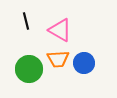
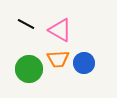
black line: moved 3 px down; rotated 48 degrees counterclockwise
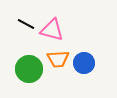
pink triangle: moved 8 px left; rotated 15 degrees counterclockwise
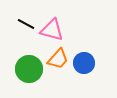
orange trapezoid: rotated 45 degrees counterclockwise
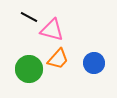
black line: moved 3 px right, 7 px up
blue circle: moved 10 px right
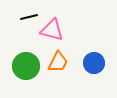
black line: rotated 42 degrees counterclockwise
orange trapezoid: moved 3 px down; rotated 15 degrees counterclockwise
green circle: moved 3 px left, 3 px up
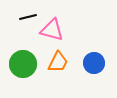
black line: moved 1 px left
green circle: moved 3 px left, 2 px up
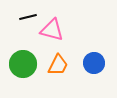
orange trapezoid: moved 3 px down
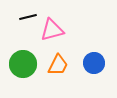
pink triangle: rotated 30 degrees counterclockwise
